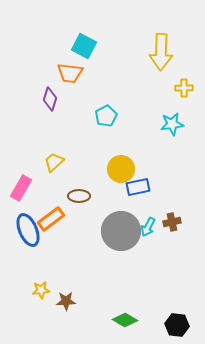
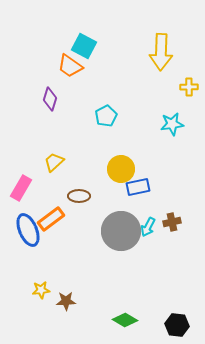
orange trapezoid: moved 7 px up; rotated 28 degrees clockwise
yellow cross: moved 5 px right, 1 px up
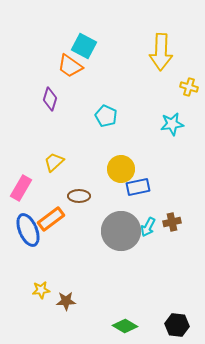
yellow cross: rotated 18 degrees clockwise
cyan pentagon: rotated 20 degrees counterclockwise
green diamond: moved 6 px down
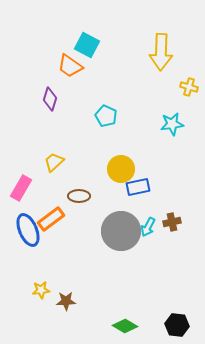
cyan square: moved 3 px right, 1 px up
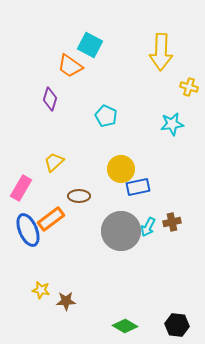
cyan square: moved 3 px right
yellow star: rotated 18 degrees clockwise
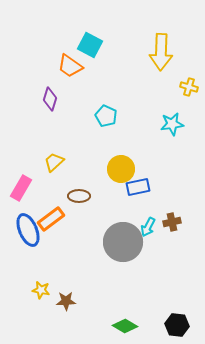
gray circle: moved 2 px right, 11 px down
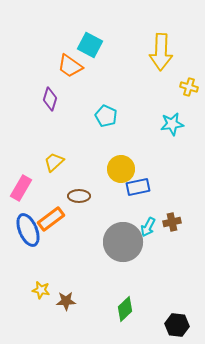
green diamond: moved 17 px up; rotated 75 degrees counterclockwise
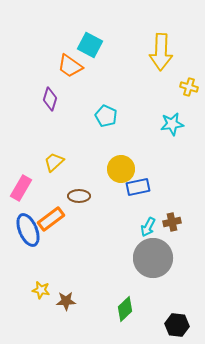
gray circle: moved 30 px right, 16 px down
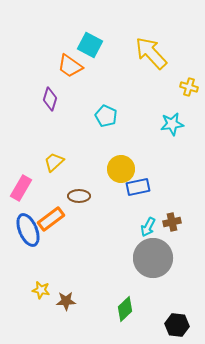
yellow arrow: moved 10 px left, 1 px down; rotated 135 degrees clockwise
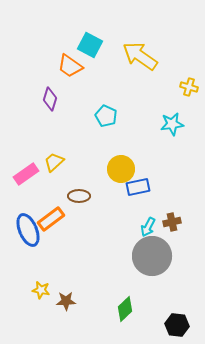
yellow arrow: moved 11 px left, 3 px down; rotated 12 degrees counterclockwise
pink rectangle: moved 5 px right, 14 px up; rotated 25 degrees clockwise
gray circle: moved 1 px left, 2 px up
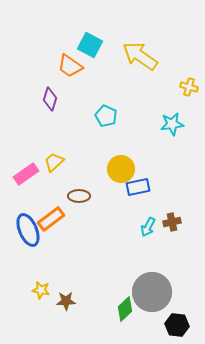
gray circle: moved 36 px down
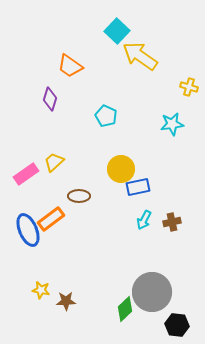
cyan square: moved 27 px right, 14 px up; rotated 15 degrees clockwise
cyan arrow: moved 4 px left, 7 px up
